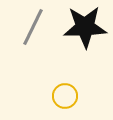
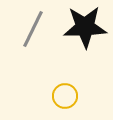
gray line: moved 2 px down
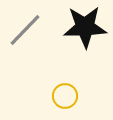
gray line: moved 8 px left, 1 px down; rotated 18 degrees clockwise
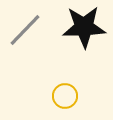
black star: moved 1 px left
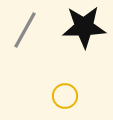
gray line: rotated 15 degrees counterclockwise
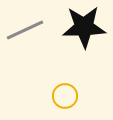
gray line: rotated 36 degrees clockwise
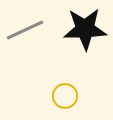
black star: moved 1 px right, 2 px down
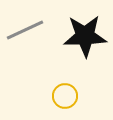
black star: moved 7 px down
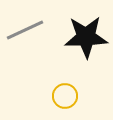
black star: moved 1 px right, 1 px down
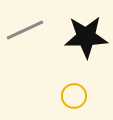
yellow circle: moved 9 px right
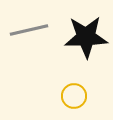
gray line: moved 4 px right; rotated 12 degrees clockwise
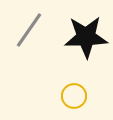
gray line: rotated 42 degrees counterclockwise
